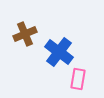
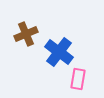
brown cross: moved 1 px right
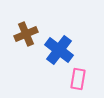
blue cross: moved 2 px up
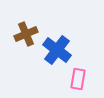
blue cross: moved 2 px left
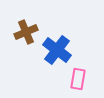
brown cross: moved 2 px up
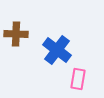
brown cross: moved 10 px left, 2 px down; rotated 25 degrees clockwise
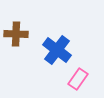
pink rectangle: rotated 25 degrees clockwise
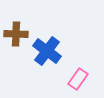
blue cross: moved 10 px left, 1 px down
